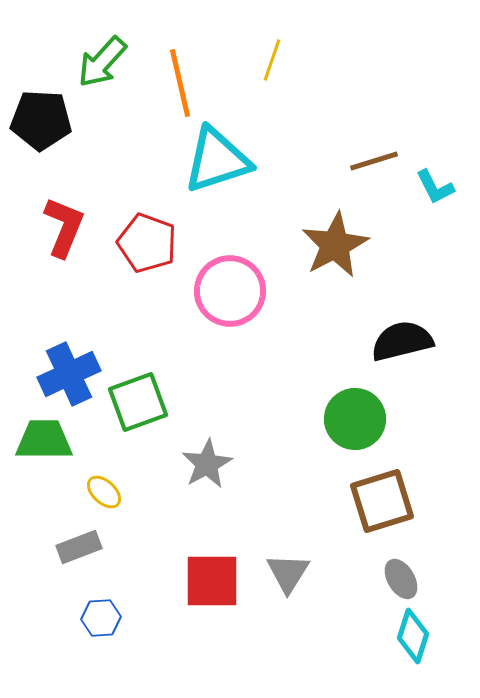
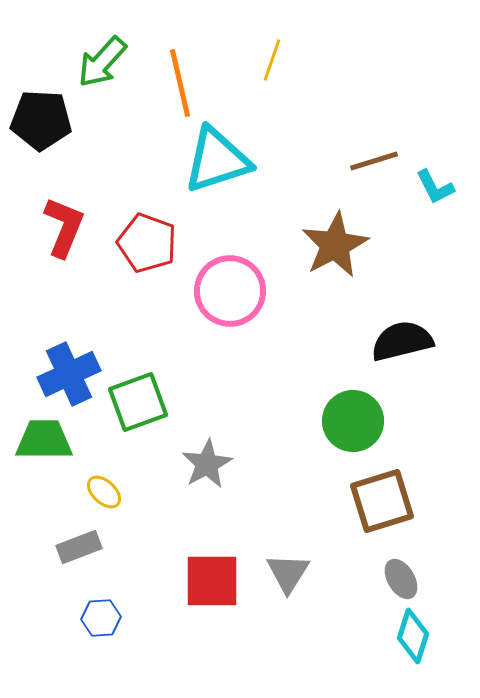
green circle: moved 2 px left, 2 px down
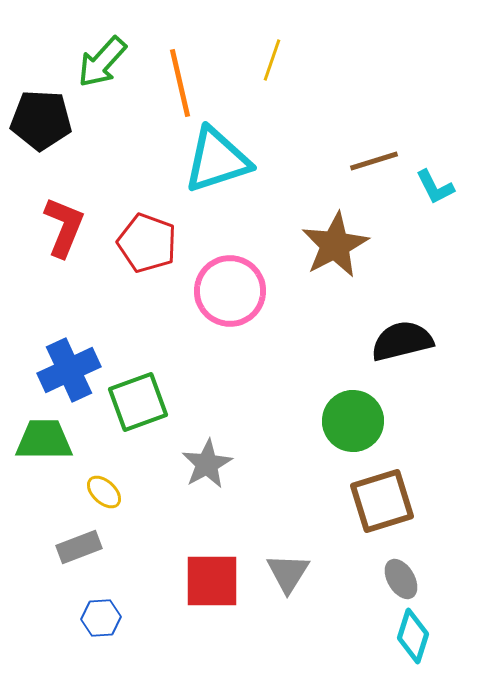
blue cross: moved 4 px up
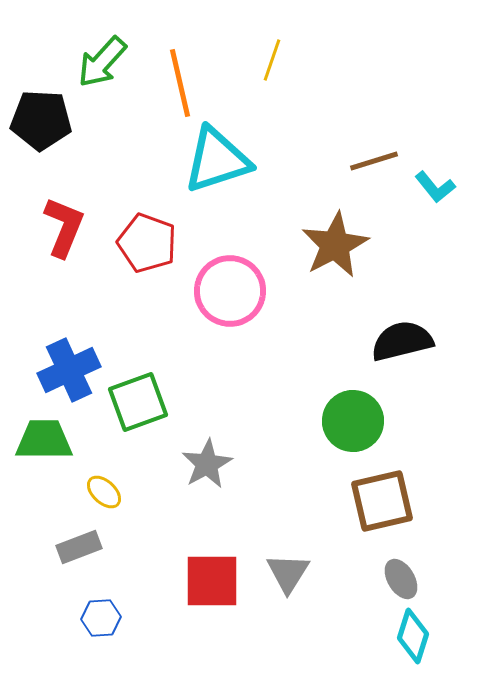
cyan L-shape: rotated 12 degrees counterclockwise
brown square: rotated 4 degrees clockwise
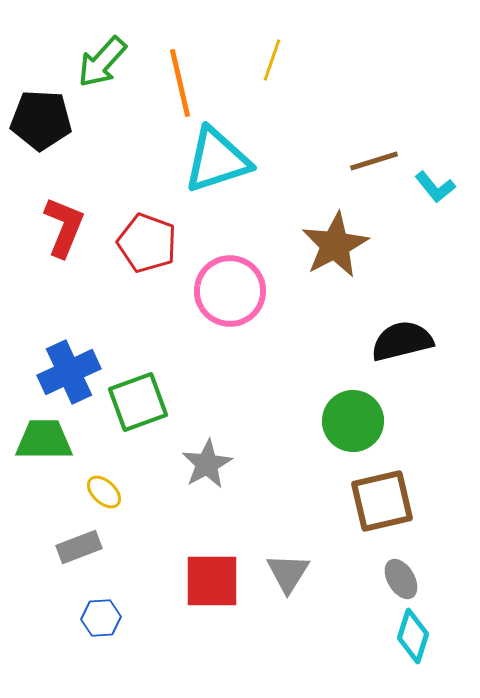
blue cross: moved 2 px down
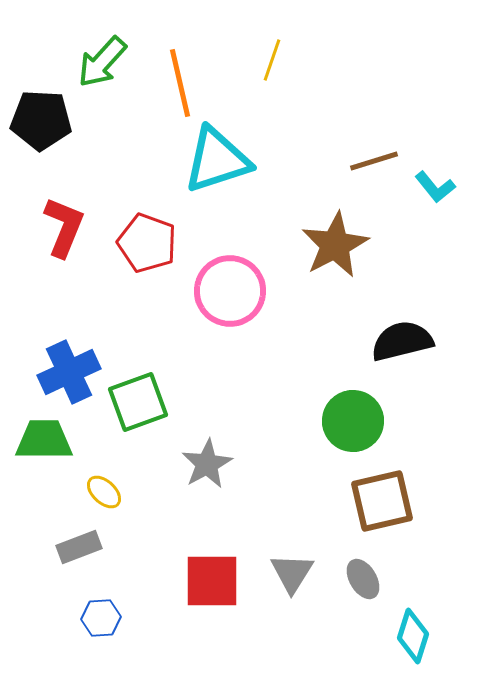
gray triangle: moved 4 px right
gray ellipse: moved 38 px left
